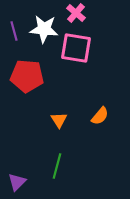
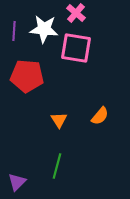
purple line: rotated 18 degrees clockwise
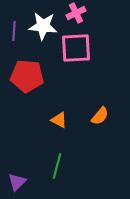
pink cross: rotated 24 degrees clockwise
white star: moved 1 px left, 3 px up
pink square: rotated 12 degrees counterclockwise
orange triangle: rotated 30 degrees counterclockwise
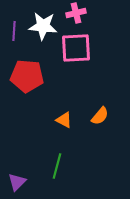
pink cross: rotated 12 degrees clockwise
orange triangle: moved 5 px right
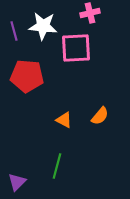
pink cross: moved 14 px right
purple line: rotated 18 degrees counterclockwise
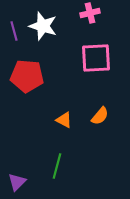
white star: rotated 12 degrees clockwise
pink square: moved 20 px right, 10 px down
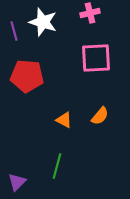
white star: moved 4 px up
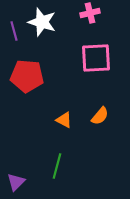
white star: moved 1 px left
purple triangle: moved 1 px left
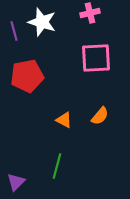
red pentagon: rotated 16 degrees counterclockwise
